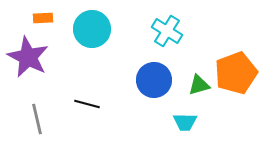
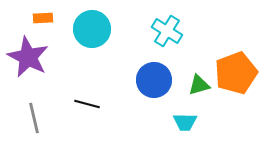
gray line: moved 3 px left, 1 px up
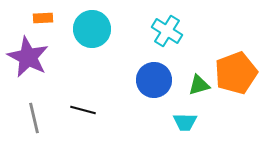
black line: moved 4 px left, 6 px down
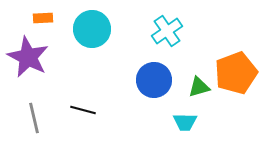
cyan cross: rotated 24 degrees clockwise
green triangle: moved 2 px down
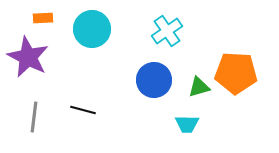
orange pentagon: rotated 24 degrees clockwise
gray line: moved 1 px up; rotated 20 degrees clockwise
cyan trapezoid: moved 2 px right, 2 px down
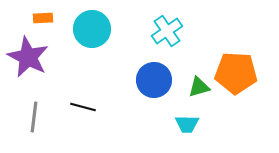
black line: moved 3 px up
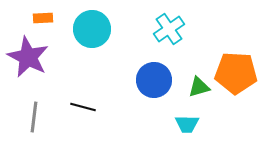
cyan cross: moved 2 px right, 2 px up
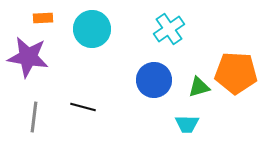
purple star: rotated 18 degrees counterclockwise
